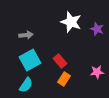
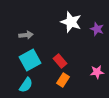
orange rectangle: moved 1 px left, 1 px down
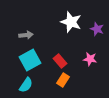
pink star: moved 7 px left, 13 px up; rotated 16 degrees clockwise
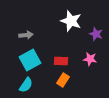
white star: moved 1 px up
purple star: moved 1 px left, 5 px down
red rectangle: moved 1 px right; rotated 48 degrees counterclockwise
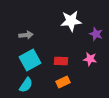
white star: rotated 25 degrees counterclockwise
orange rectangle: moved 2 px down; rotated 32 degrees clockwise
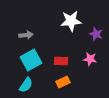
cyan square: moved 1 px right
